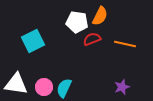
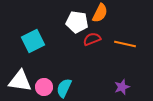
orange semicircle: moved 3 px up
white triangle: moved 4 px right, 3 px up
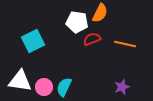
cyan semicircle: moved 1 px up
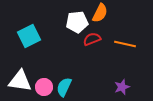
white pentagon: rotated 15 degrees counterclockwise
cyan square: moved 4 px left, 5 px up
